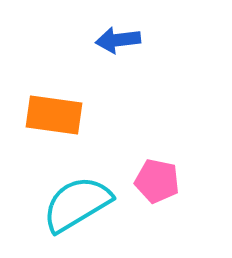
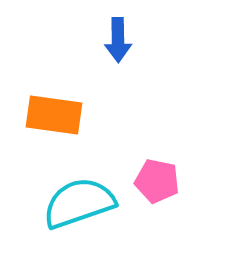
blue arrow: rotated 84 degrees counterclockwise
cyan semicircle: moved 2 px right, 1 px up; rotated 12 degrees clockwise
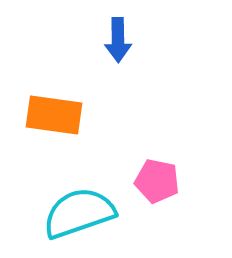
cyan semicircle: moved 10 px down
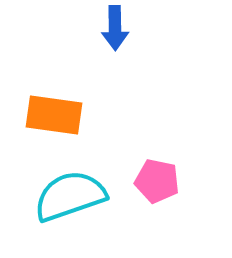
blue arrow: moved 3 px left, 12 px up
cyan semicircle: moved 9 px left, 17 px up
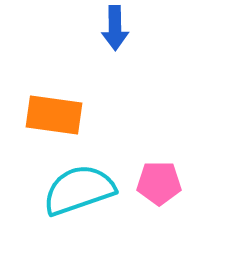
pink pentagon: moved 2 px right, 2 px down; rotated 12 degrees counterclockwise
cyan semicircle: moved 9 px right, 6 px up
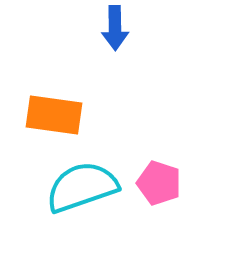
pink pentagon: rotated 18 degrees clockwise
cyan semicircle: moved 3 px right, 3 px up
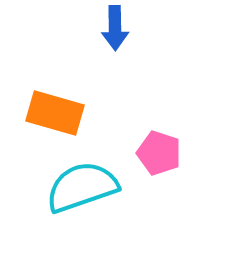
orange rectangle: moved 1 px right, 2 px up; rotated 8 degrees clockwise
pink pentagon: moved 30 px up
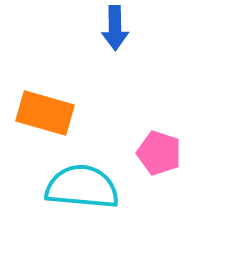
orange rectangle: moved 10 px left
cyan semicircle: rotated 24 degrees clockwise
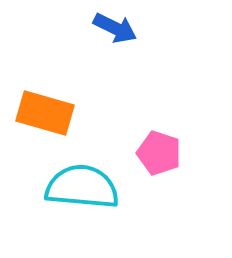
blue arrow: rotated 63 degrees counterclockwise
